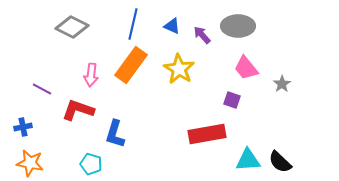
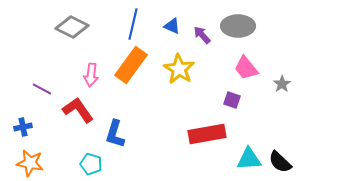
red L-shape: rotated 36 degrees clockwise
cyan triangle: moved 1 px right, 1 px up
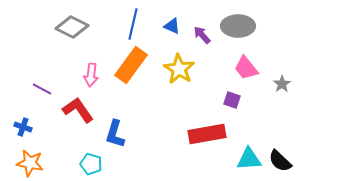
blue cross: rotated 30 degrees clockwise
black semicircle: moved 1 px up
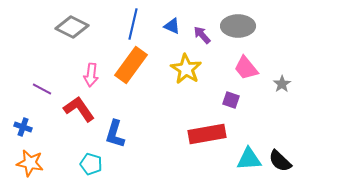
yellow star: moved 7 px right
purple square: moved 1 px left
red L-shape: moved 1 px right, 1 px up
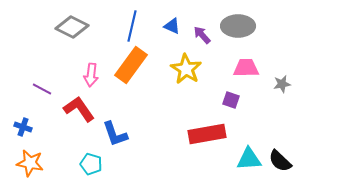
blue line: moved 1 px left, 2 px down
pink trapezoid: rotated 128 degrees clockwise
gray star: rotated 24 degrees clockwise
blue L-shape: rotated 36 degrees counterclockwise
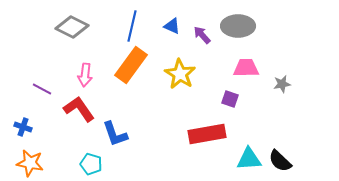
yellow star: moved 6 px left, 5 px down
pink arrow: moved 6 px left
purple square: moved 1 px left, 1 px up
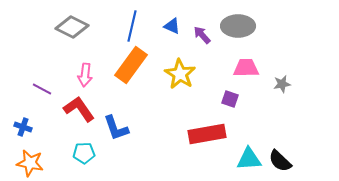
blue L-shape: moved 1 px right, 6 px up
cyan pentagon: moved 7 px left, 11 px up; rotated 20 degrees counterclockwise
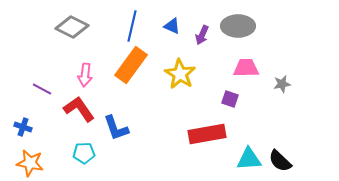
purple arrow: rotated 114 degrees counterclockwise
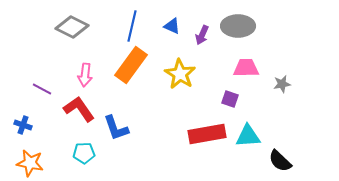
blue cross: moved 2 px up
cyan triangle: moved 1 px left, 23 px up
